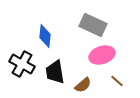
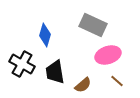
blue diamond: moved 1 px up; rotated 10 degrees clockwise
pink ellipse: moved 6 px right
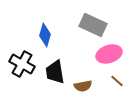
pink ellipse: moved 1 px right, 1 px up
brown semicircle: moved 1 px down; rotated 30 degrees clockwise
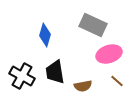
black cross: moved 12 px down
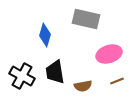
gray rectangle: moved 7 px left, 6 px up; rotated 12 degrees counterclockwise
brown line: rotated 64 degrees counterclockwise
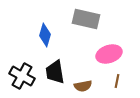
brown line: rotated 56 degrees counterclockwise
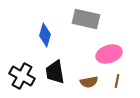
brown semicircle: moved 6 px right, 4 px up
